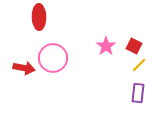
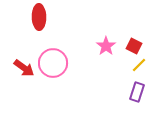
pink circle: moved 5 px down
red arrow: rotated 25 degrees clockwise
purple rectangle: moved 1 px left, 1 px up; rotated 12 degrees clockwise
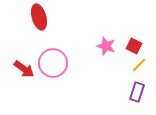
red ellipse: rotated 15 degrees counterclockwise
pink star: rotated 18 degrees counterclockwise
red arrow: moved 1 px down
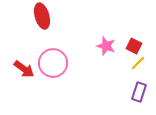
red ellipse: moved 3 px right, 1 px up
yellow line: moved 1 px left, 2 px up
purple rectangle: moved 2 px right
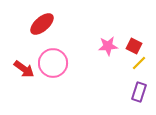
red ellipse: moved 8 px down; rotated 65 degrees clockwise
pink star: moved 2 px right; rotated 24 degrees counterclockwise
yellow line: moved 1 px right
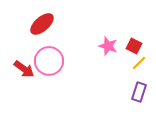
pink star: rotated 24 degrees clockwise
pink circle: moved 4 px left, 2 px up
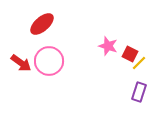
red square: moved 4 px left, 8 px down
red arrow: moved 3 px left, 6 px up
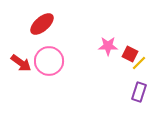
pink star: rotated 18 degrees counterclockwise
